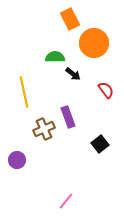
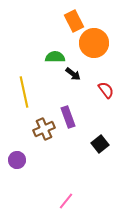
orange rectangle: moved 4 px right, 2 px down
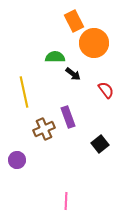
pink line: rotated 36 degrees counterclockwise
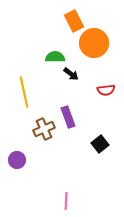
black arrow: moved 2 px left
red semicircle: rotated 120 degrees clockwise
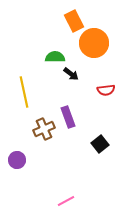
pink line: rotated 60 degrees clockwise
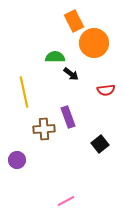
brown cross: rotated 20 degrees clockwise
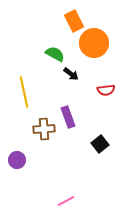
green semicircle: moved 3 px up; rotated 30 degrees clockwise
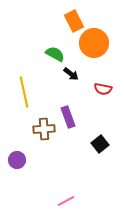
red semicircle: moved 3 px left, 1 px up; rotated 18 degrees clockwise
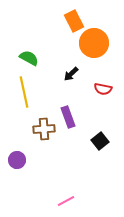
green semicircle: moved 26 px left, 4 px down
black arrow: rotated 98 degrees clockwise
black square: moved 3 px up
